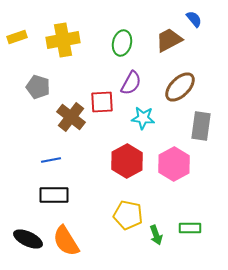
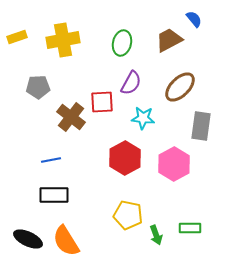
gray pentagon: rotated 20 degrees counterclockwise
red hexagon: moved 2 px left, 3 px up
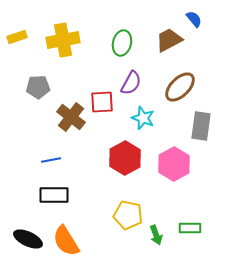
cyan star: rotated 15 degrees clockwise
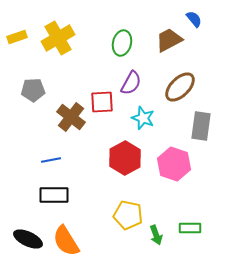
yellow cross: moved 5 px left, 2 px up; rotated 20 degrees counterclockwise
gray pentagon: moved 5 px left, 3 px down
pink hexagon: rotated 12 degrees counterclockwise
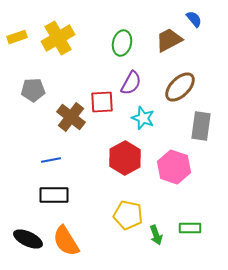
pink hexagon: moved 3 px down
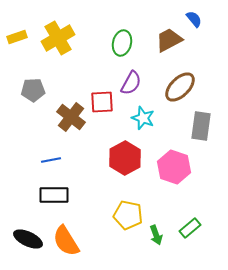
green rectangle: rotated 40 degrees counterclockwise
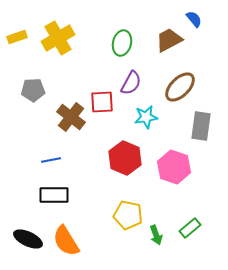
cyan star: moved 3 px right, 1 px up; rotated 30 degrees counterclockwise
red hexagon: rotated 8 degrees counterclockwise
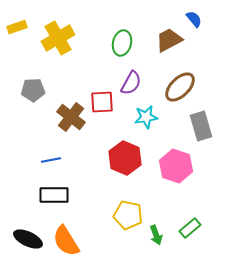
yellow rectangle: moved 10 px up
gray rectangle: rotated 24 degrees counterclockwise
pink hexagon: moved 2 px right, 1 px up
